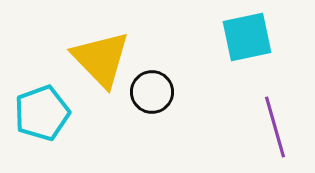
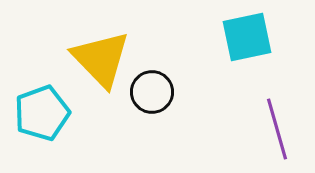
purple line: moved 2 px right, 2 px down
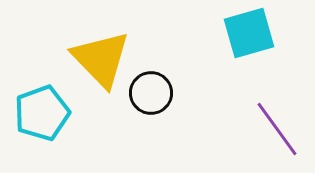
cyan square: moved 2 px right, 4 px up; rotated 4 degrees counterclockwise
black circle: moved 1 px left, 1 px down
purple line: rotated 20 degrees counterclockwise
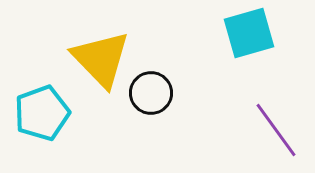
purple line: moved 1 px left, 1 px down
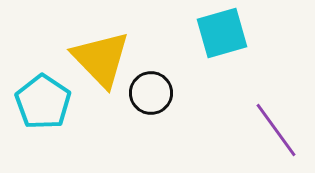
cyan square: moved 27 px left
cyan pentagon: moved 1 px right, 11 px up; rotated 18 degrees counterclockwise
